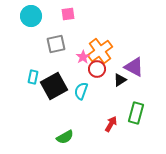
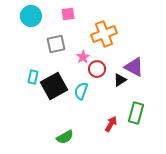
orange cross: moved 4 px right, 17 px up; rotated 15 degrees clockwise
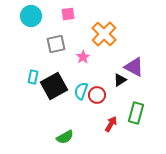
orange cross: rotated 25 degrees counterclockwise
red circle: moved 26 px down
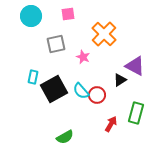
pink star: rotated 16 degrees counterclockwise
purple triangle: moved 1 px right, 1 px up
black square: moved 3 px down
cyan semicircle: rotated 60 degrees counterclockwise
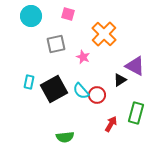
pink square: rotated 24 degrees clockwise
cyan rectangle: moved 4 px left, 5 px down
green semicircle: rotated 24 degrees clockwise
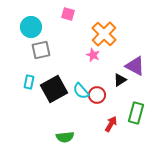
cyan circle: moved 11 px down
gray square: moved 15 px left, 6 px down
pink star: moved 10 px right, 2 px up
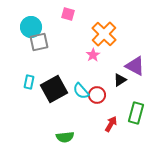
gray square: moved 2 px left, 8 px up
pink star: rotated 16 degrees clockwise
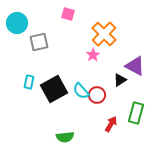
cyan circle: moved 14 px left, 4 px up
